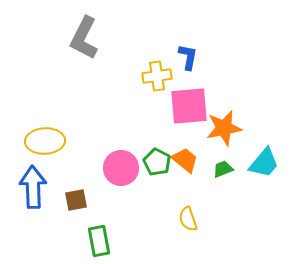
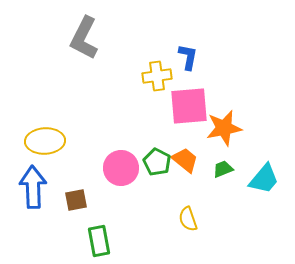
cyan trapezoid: moved 16 px down
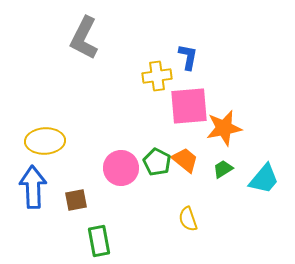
green trapezoid: rotated 10 degrees counterclockwise
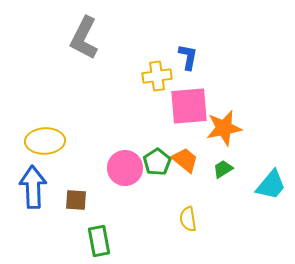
green pentagon: rotated 12 degrees clockwise
pink circle: moved 4 px right
cyan trapezoid: moved 7 px right, 6 px down
brown square: rotated 15 degrees clockwise
yellow semicircle: rotated 10 degrees clockwise
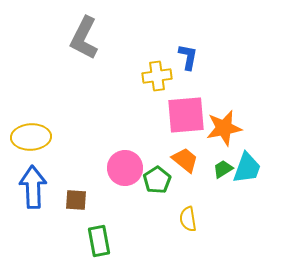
pink square: moved 3 px left, 9 px down
yellow ellipse: moved 14 px left, 4 px up
green pentagon: moved 18 px down
cyan trapezoid: moved 24 px left, 17 px up; rotated 20 degrees counterclockwise
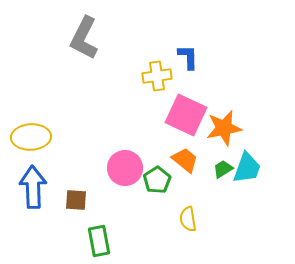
blue L-shape: rotated 12 degrees counterclockwise
pink square: rotated 30 degrees clockwise
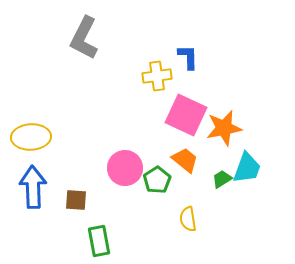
green trapezoid: moved 1 px left, 10 px down
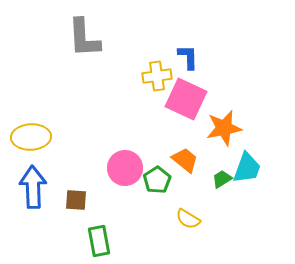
gray L-shape: rotated 30 degrees counterclockwise
pink square: moved 16 px up
yellow semicircle: rotated 50 degrees counterclockwise
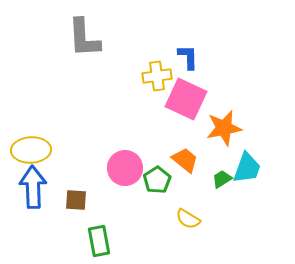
yellow ellipse: moved 13 px down
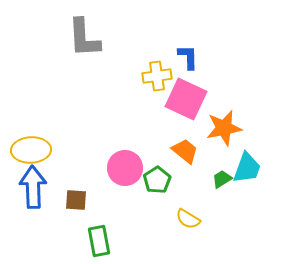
orange trapezoid: moved 9 px up
